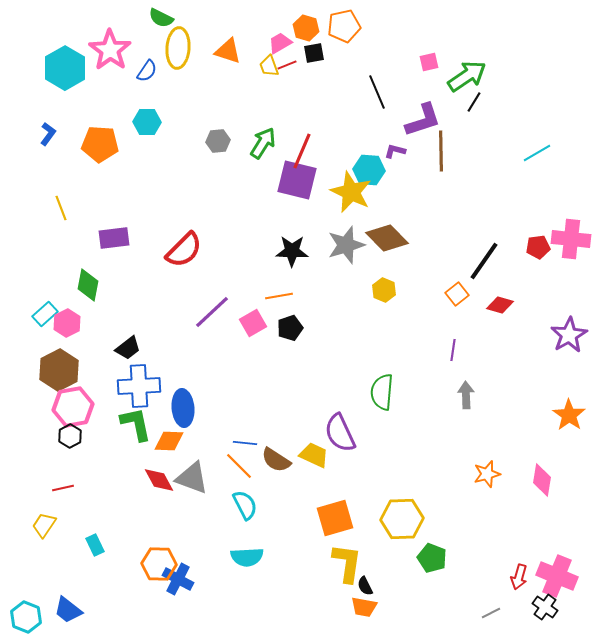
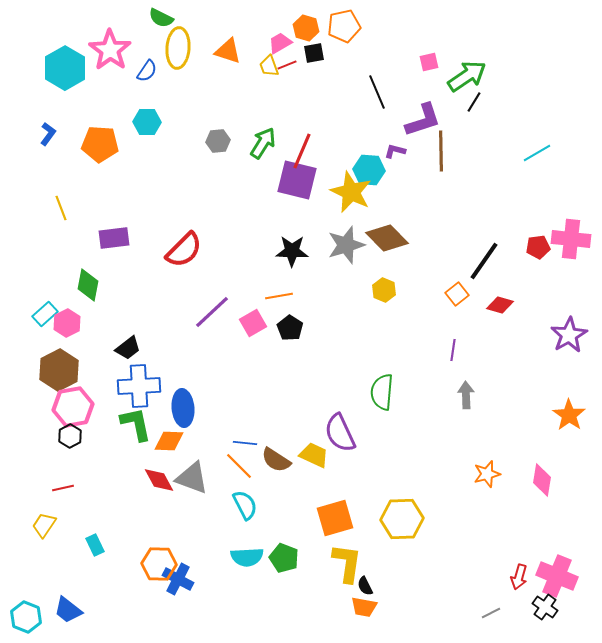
black pentagon at (290, 328): rotated 20 degrees counterclockwise
green pentagon at (432, 558): moved 148 px left
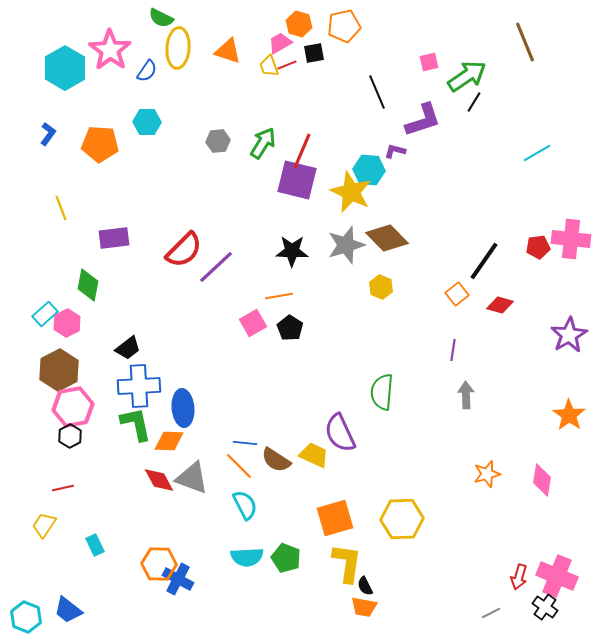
orange hexagon at (306, 28): moved 7 px left, 4 px up
brown line at (441, 151): moved 84 px right, 109 px up; rotated 21 degrees counterclockwise
yellow hexagon at (384, 290): moved 3 px left, 3 px up
purple line at (212, 312): moved 4 px right, 45 px up
green pentagon at (284, 558): moved 2 px right
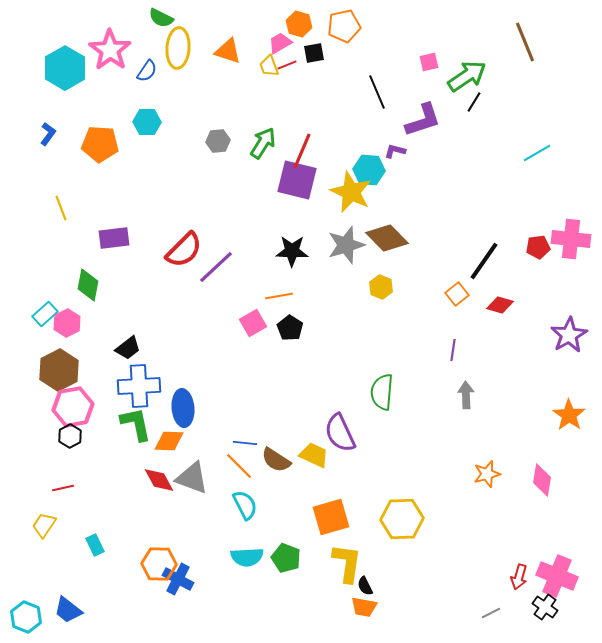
orange square at (335, 518): moved 4 px left, 1 px up
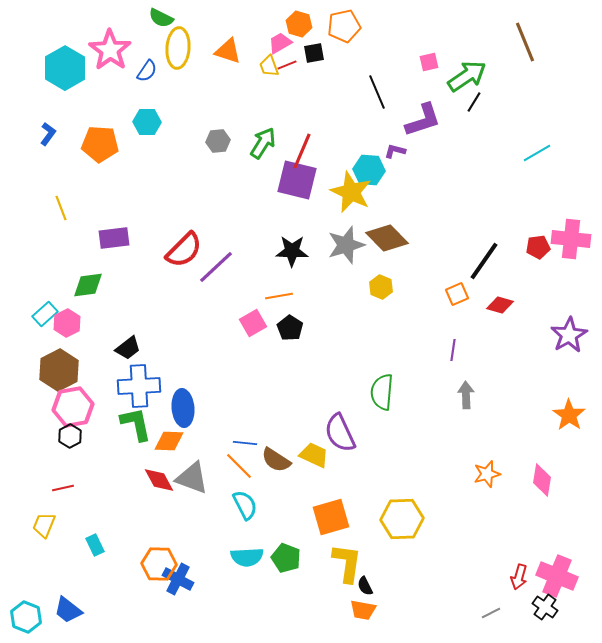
green diamond at (88, 285): rotated 72 degrees clockwise
orange square at (457, 294): rotated 15 degrees clockwise
yellow trapezoid at (44, 525): rotated 12 degrees counterclockwise
orange trapezoid at (364, 607): moved 1 px left, 3 px down
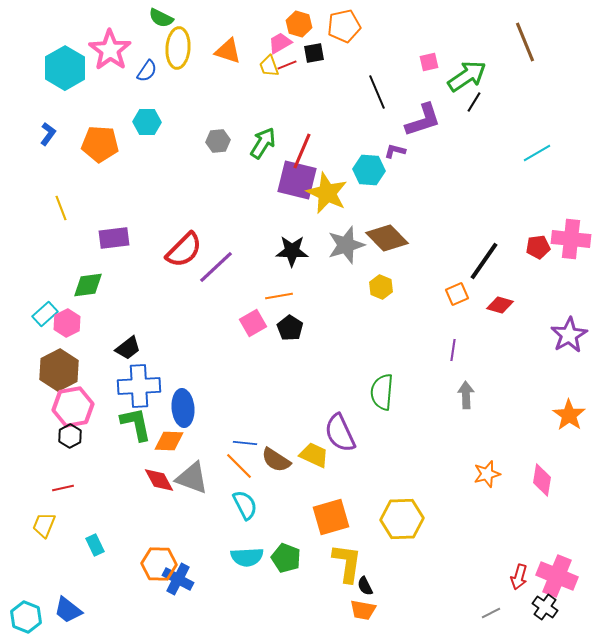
yellow star at (351, 192): moved 24 px left, 1 px down
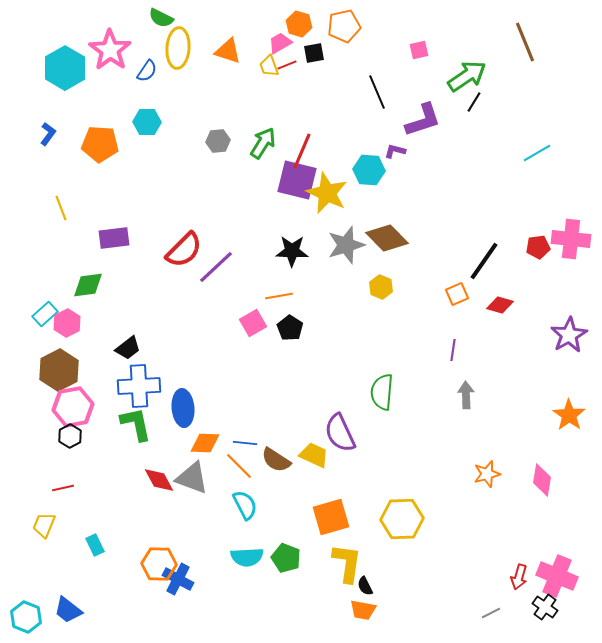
pink square at (429, 62): moved 10 px left, 12 px up
orange diamond at (169, 441): moved 36 px right, 2 px down
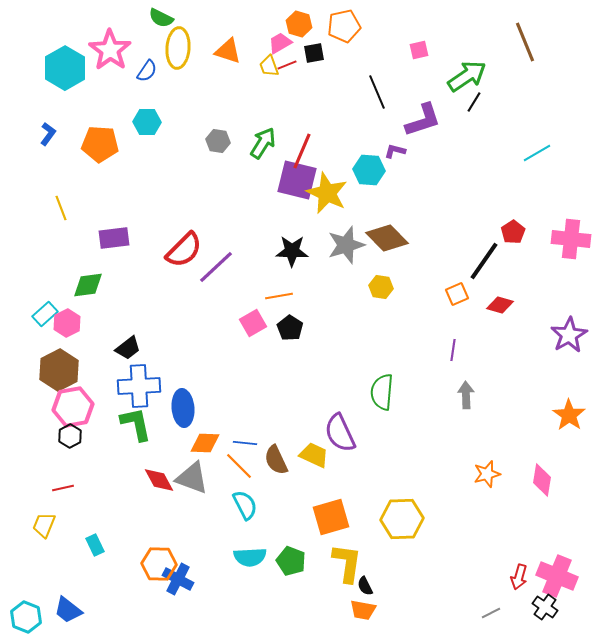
gray hexagon at (218, 141): rotated 15 degrees clockwise
red pentagon at (538, 247): moved 25 px left, 15 px up; rotated 25 degrees counterclockwise
yellow hexagon at (381, 287): rotated 15 degrees counterclockwise
brown semicircle at (276, 460): rotated 32 degrees clockwise
cyan semicircle at (247, 557): moved 3 px right
green pentagon at (286, 558): moved 5 px right, 3 px down
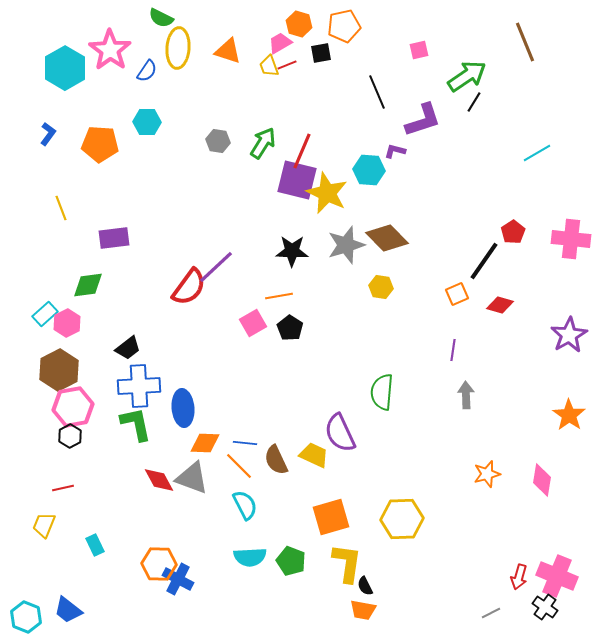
black square at (314, 53): moved 7 px right
red semicircle at (184, 250): moved 5 px right, 37 px down; rotated 9 degrees counterclockwise
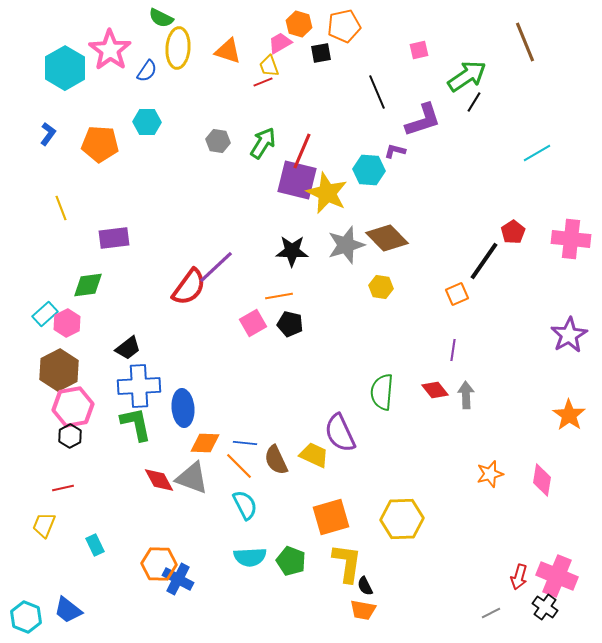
red line at (287, 65): moved 24 px left, 17 px down
red diamond at (500, 305): moved 65 px left, 85 px down; rotated 36 degrees clockwise
black pentagon at (290, 328): moved 4 px up; rotated 20 degrees counterclockwise
orange star at (487, 474): moved 3 px right
